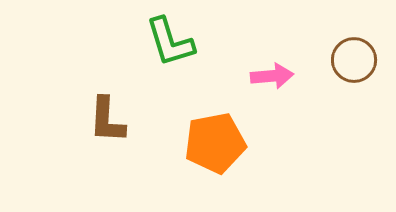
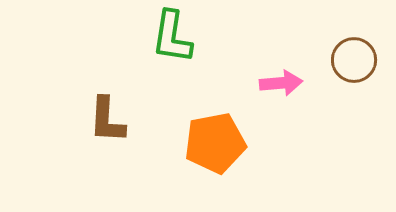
green L-shape: moved 2 px right, 5 px up; rotated 26 degrees clockwise
pink arrow: moved 9 px right, 7 px down
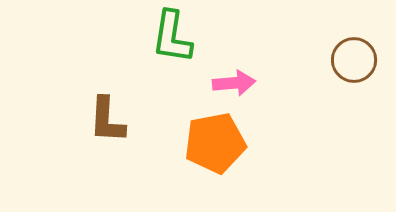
pink arrow: moved 47 px left
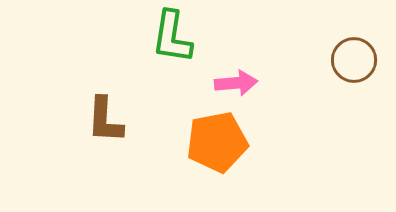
pink arrow: moved 2 px right
brown L-shape: moved 2 px left
orange pentagon: moved 2 px right, 1 px up
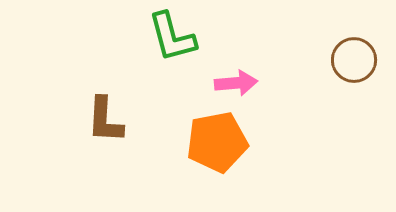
green L-shape: rotated 24 degrees counterclockwise
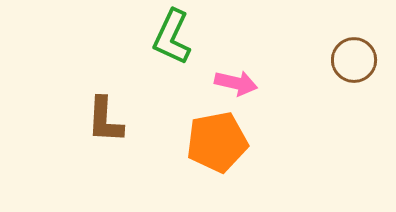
green L-shape: rotated 40 degrees clockwise
pink arrow: rotated 18 degrees clockwise
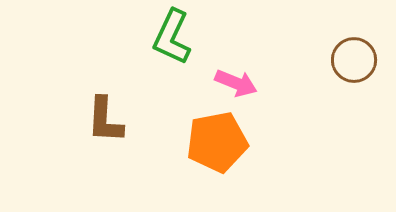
pink arrow: rotated 9 degrees clockwise
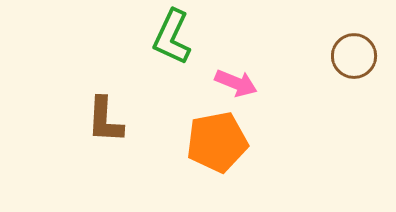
brown circle: moved 4 px up
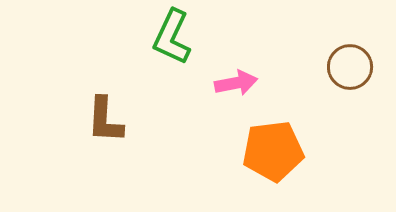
brown circle: moved 4 px left, 11 px down
pink arrow: rotated 33 degrees counterclockwise
orange pentagon: moved 56 px right, 9 px down; rotated 4 degrees clockwise
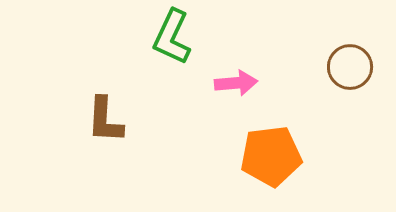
pink arrow: rotated 6 degrees clockwise
orange pentagon: moved 2 px left, 5 px down
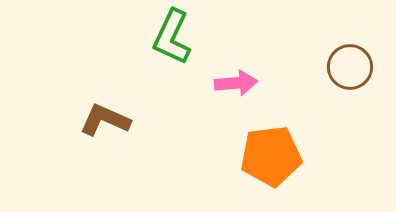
brown L-shape: rotated 111 degrees clockwise
